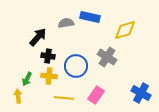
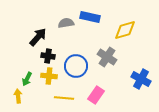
blue cross: moved 14 px up
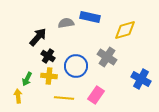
black cross: rotated 24 degrees clockwise
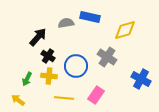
yellow arrow: moved 4 px down; rotated 48 degrees counterclockwise
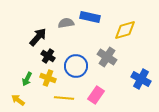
yellow cross: moved 1 px left, 2 px down; rotated 14 degrees clockwise
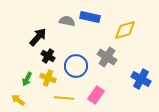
gray semicircle: moved 1 px right, 2 px up; rotated 21 degrees clockwise
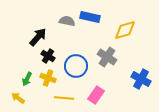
yellow arrow: moved 2 px up
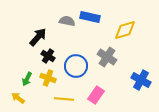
blue cross: moved 1 px down
yellow line: moved 1 px down
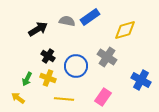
blue rectangle: rotated 48 degrees counterclockwise
black arrow: moved 8 px up; rotated 18 degrees clockwise
pink rectangle: moved 7 px right, 2 px down
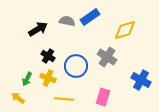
pink rectangle: rotated 18 degrees counterclockwise
